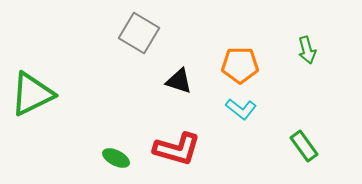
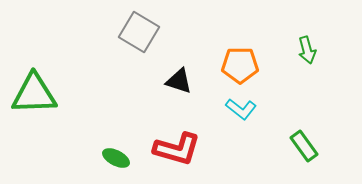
gray square: moved 1 px up
green triangle: moved 2 px right; rotated 24 degrees clockwise
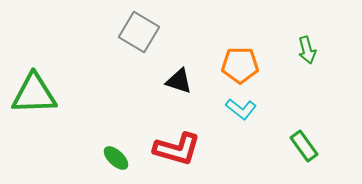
green ellipse: rotated 16 degrees clockwise
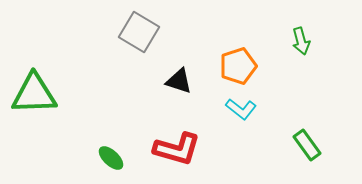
green arrow: moved 6 px left, 9 px up
orange pentagon: moved 2 px left, 1 px down; rotated 18 degrees counterclockwise
green rectangle: moved 3 px right, 1 px up
green ellipse: moved 5 px left
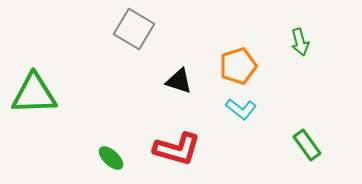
gray square: moved 5 px left, 3 px up
green arrow: moved 1 px left, 1 px down
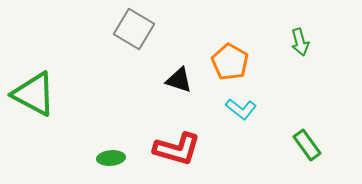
orange pentagon: moved 8 px left, 4 px up; rotated 24 degrees counterclockwise
black triangle: moved 1 px up
green triangle: rotated 30 degrees clockwise
green ellipse: rotated 48 degrees counterclockwise
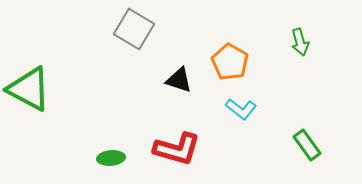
green triangle: moved 5 px left, 5 px up
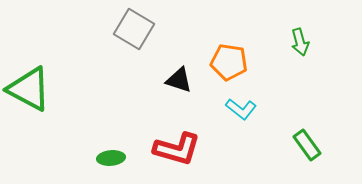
orange pentagon: moved 1 px left; rotated 21 degrees counterclockwise
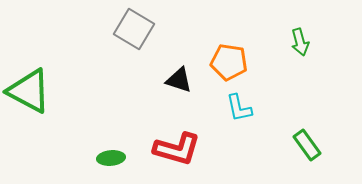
green triangle: moved 2 px down
cyan L-shape: moved 2 px left, 1 px up; rotated 40 degrees clockwise
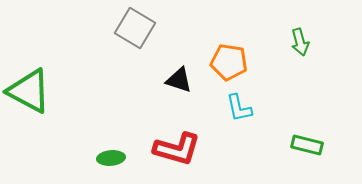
gray square: moved 1 px right, 1 px up
green rectangle: rotated 40 degrees counterclockwise
